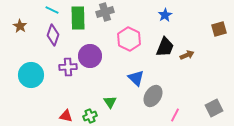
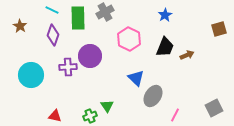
gray cross: rotated 12 degrees counterclockwise
green triangle: moved 3 px left, 4 px down
red triangle: moved 11 px left
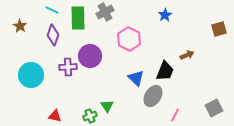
black trapezoid: moved 24 px down
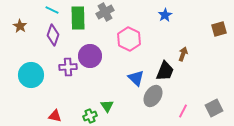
brown arrow: moved 4 px left, 1 px up; rotated 48 degrees counterclockwise
pink line: moved 8 px right, 4 px up
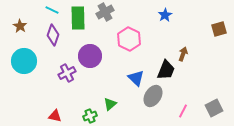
purple cross: moved 1 px left, 6 px down; rotated 24 degrees counterclockwise
black trapezoid: moved 1 px right, 1 px up
cyan circle: moved 7 px left, 14 px up
green triangle: moved 3 px right, 2 px up; rotated 24 degrees clockwise
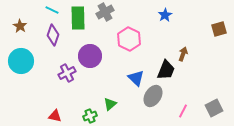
cyan circle: moved 3 px left
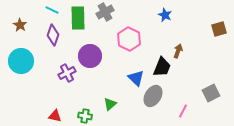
blue star: rotated 16 degrees counterclockwise
brown star: moved 1 px up
brown arrow: moved 5 px left, 3 px up
black trapezoid: moved 4 px left, 3 px up
gray square: moved 3 px left, 15 px up
green cross: moved 5 px left; rotated 32 degrees clockwise
